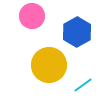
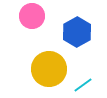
yellow circle: moved 4 px down
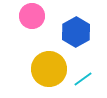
blue hexagon: moved 1 px left
cyan line: moved 6 px up
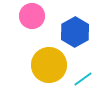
blue hexagon: moved 1 px left
yellow circle: moved 4 px up
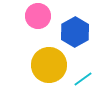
pink circle: moved 6 px right
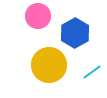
blue hexagon: moved 1 px down
cyan line: moved 9 px right, 7 px up
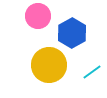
blue hexagon: moved 3 px left
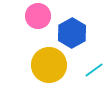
cyan line: moved 2 px right, 2 px up
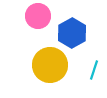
yellow circle: moved 1 px right
cyan line: rotated 36 degrees counterclockwise
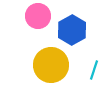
blue hexagon: moved 3 px up
yellow circle: moved 1 px right
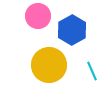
yellow circle: moved 2 px left
cyan line: moved 2 px left, 1 px down; rotated 42 degrees counterclockwise
